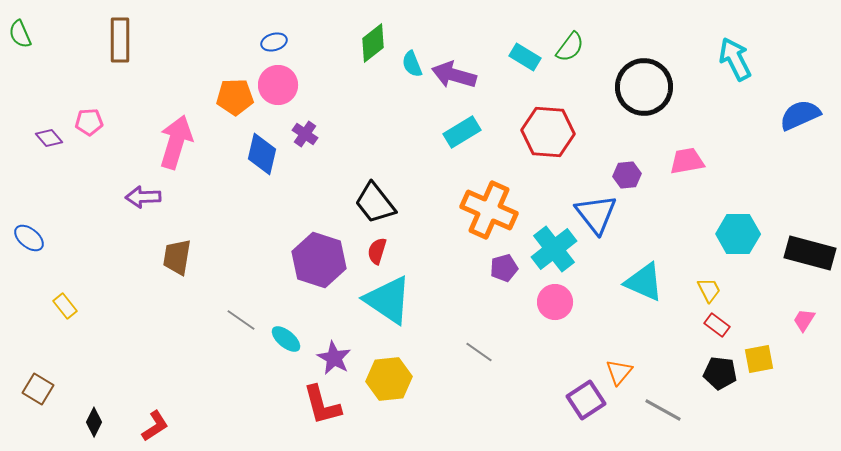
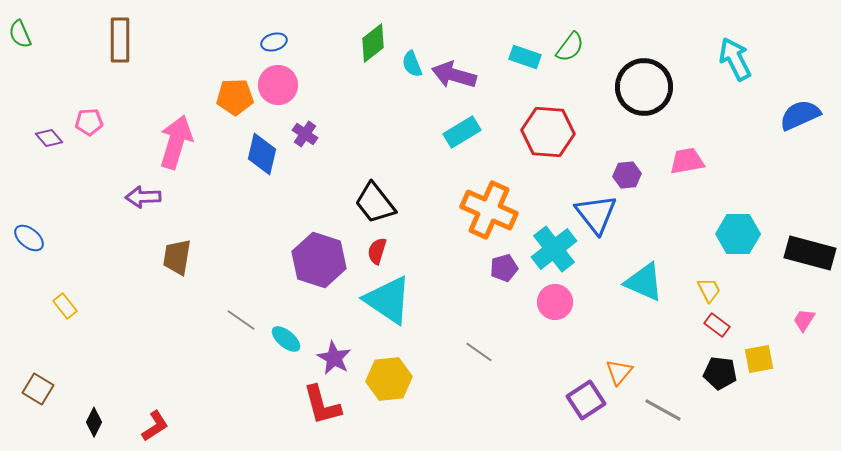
cyan rectangle at (525, 57): rotated 12 degrees counterclockwise
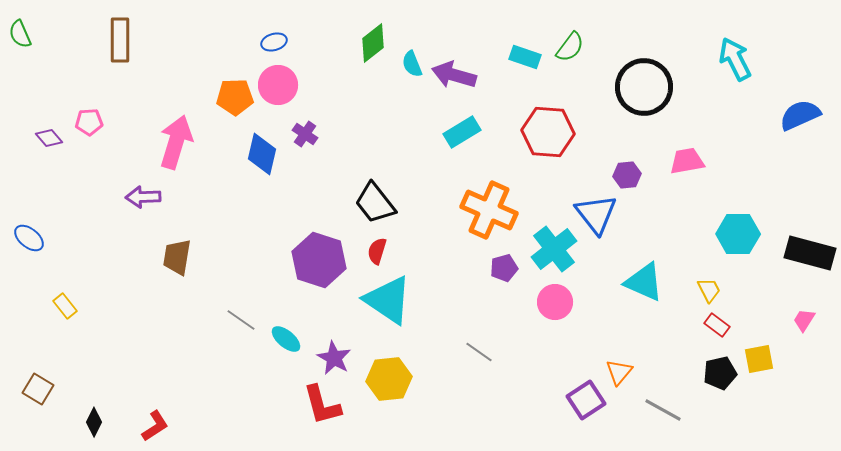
black pentagon at (720, 373): rotated 20 degrees counterclockwise
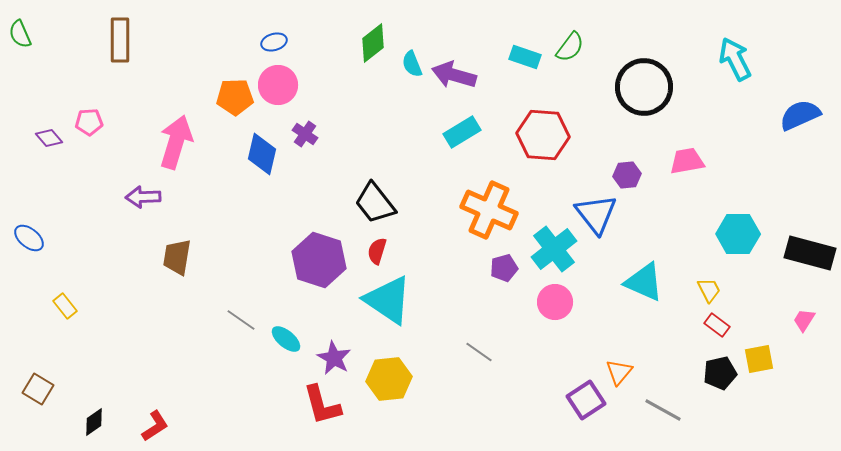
red hexagon at (548, 132): moved 5 px left, 3 px down
black diamond at (94, 422): rotated 28 degrees clockwise
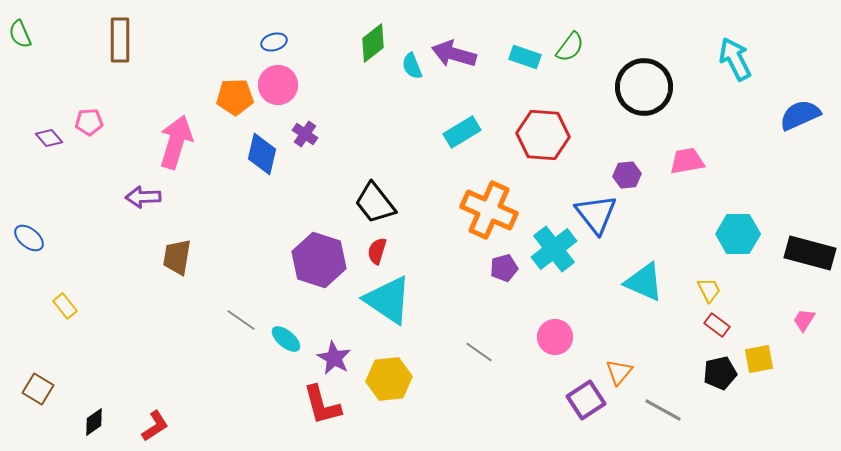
cyan semicircle at (412, 64): moved 2 px down
purple arrow at (454, 75): moved 21 px up
pink circle at (555, 302): moved 35 px down
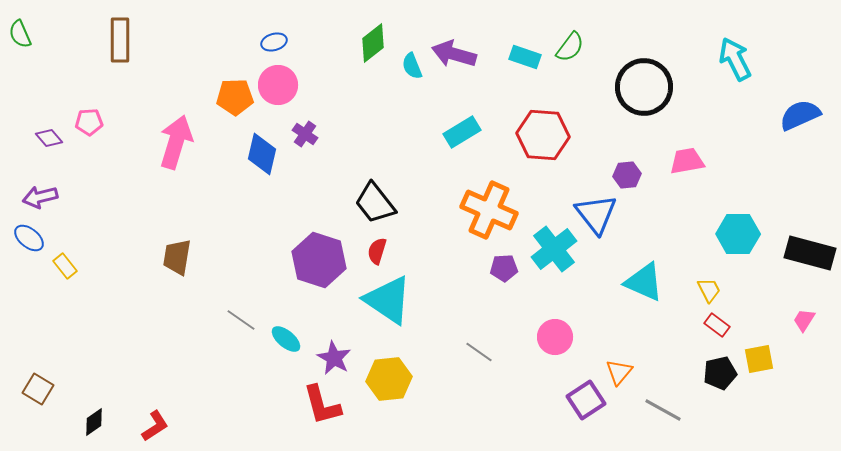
purple arrow at (143, 197): moved 103 px left; rotated 12 degrees counterclockwise
purple pentagon at (504, 268): rotated 12 degrees clockwise
yellow rectangle at (65, 306): moved 40 px up
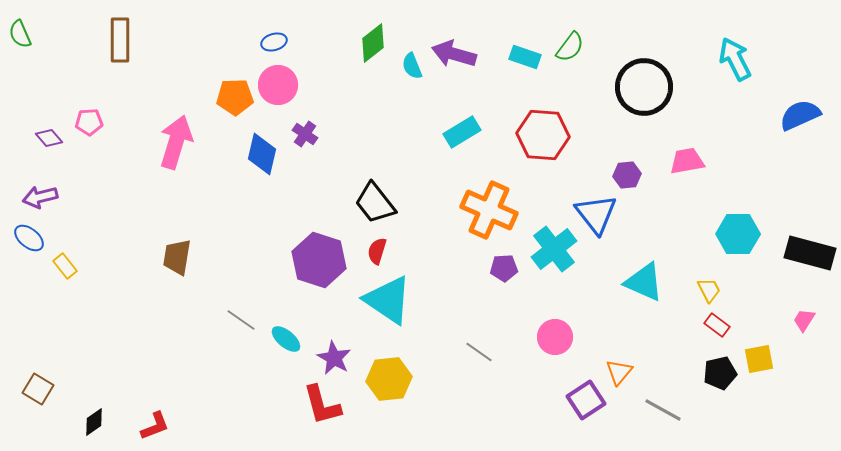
red L-shape at (155, 426): rotated 12 degrees clockwise
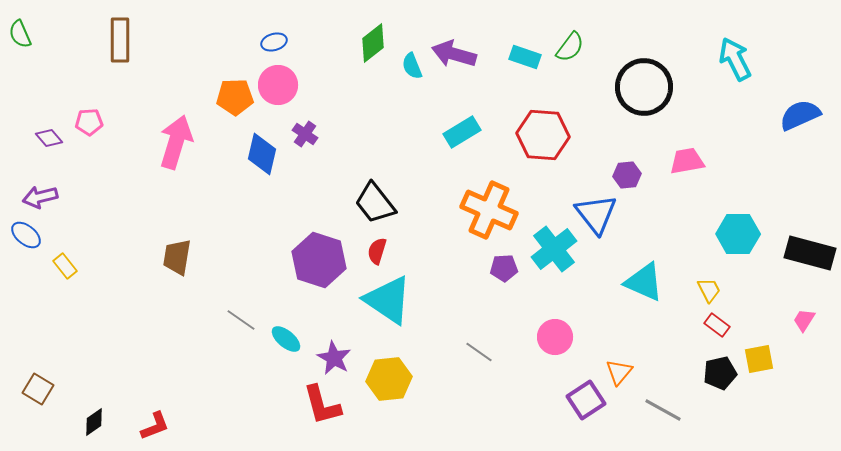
blue ellipse at (29, 238): moved 3 px left, 3 px up
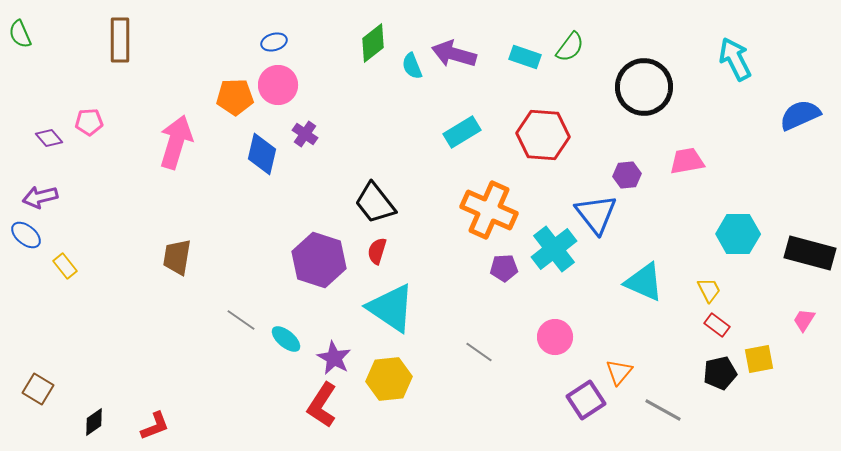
cyan triangle at (388, 300): moved 3 px right, 8 px down
red L-shape at (322, 405): rotated 48 degrees clockwise
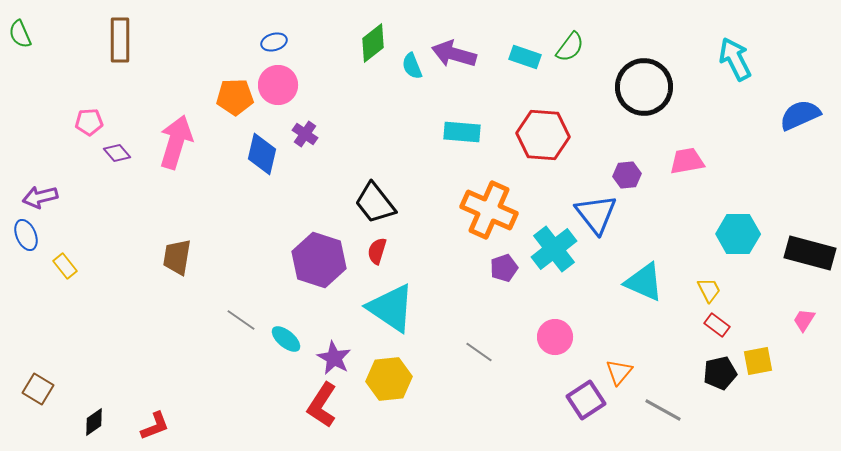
cyan rectangle at (462, 132): rotated 36 degrees clockwise
purple diamond at (49, 138): moved 68 px right, 15 px down
blue ellipse at (26, 235): rotated 28 degrees clockwise
purple pentagon at (504, 268): rotated 16 degrees counterclockwise
yellow square at (759, 359): moved 1 px left, 2 px down
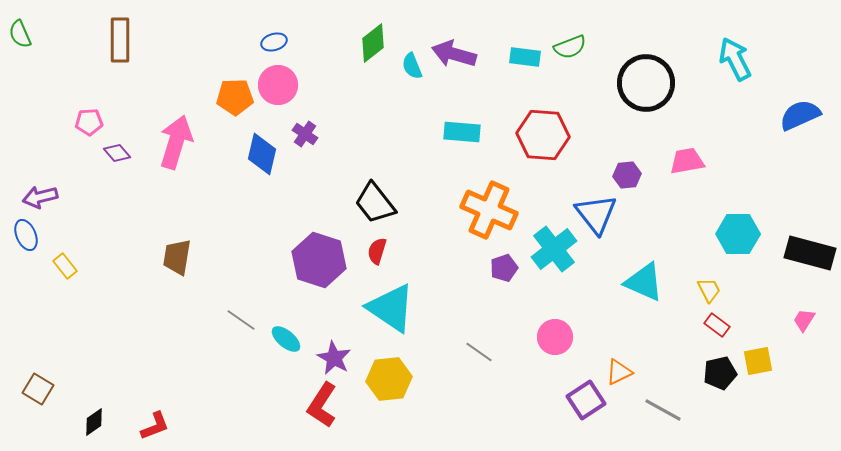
green semicircle at (570, 47): rotated 32 degrees clockwise
cyan rectangle at (525, 57): rotated 12 degrees counterclockwise
black circle at (644, 87): moved 2 px right, 4 px up
orange triangle at (619, 372): rotated 24 degrees clockwise
